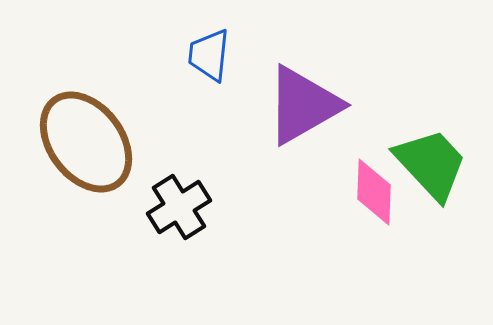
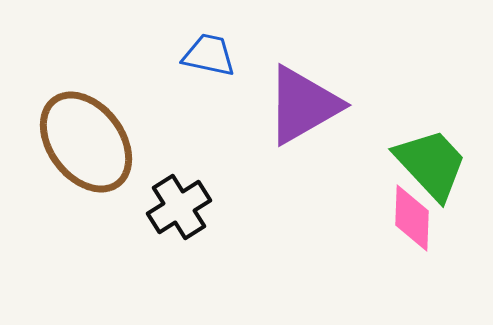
blue trapezoid: rotated 96 degrees clockwise
pink diamond: moved 38 px right, 26 px down
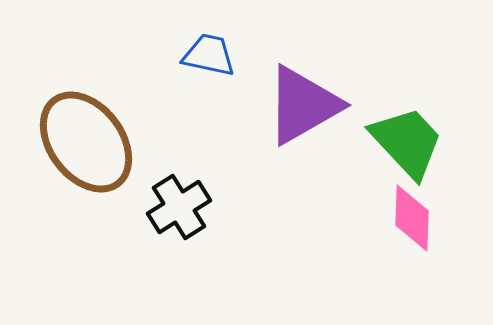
green trapezoid: moved 24 px left, 22 px up
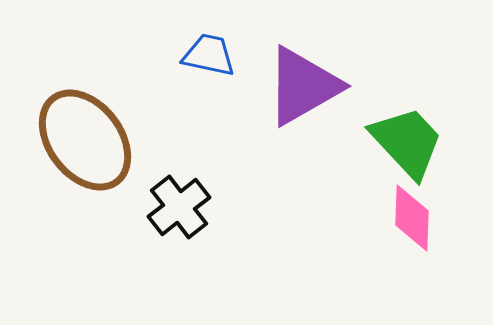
purple triangle: moved 19 px up
brown ellipse: moved 1 px left, 2 px up
black cross: rotated 6 degrees counterclockwise
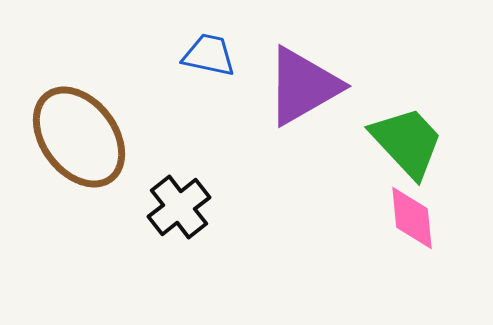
brown ellipse: moved 6 px left, 3 px up
pink diamond: rotated 8 degrees counterclockwise
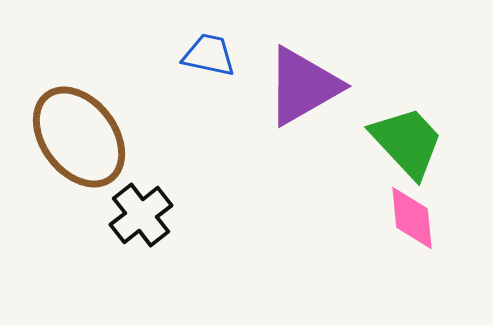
black cross: moved 38 px left, 8 px down
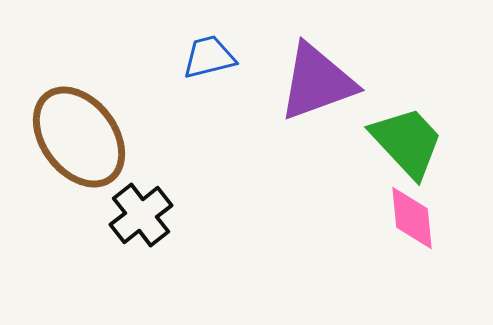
blue trapezoid: moved 2 px down; rotated 26 degrees counterclockwise
purple triangle: moved 14 px right, 4 px up; rotated 10 degrees clockwise
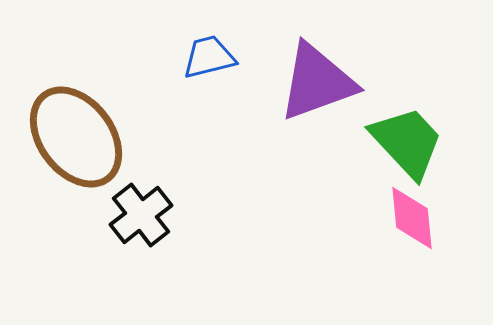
brown ellipse: moved 3 px left
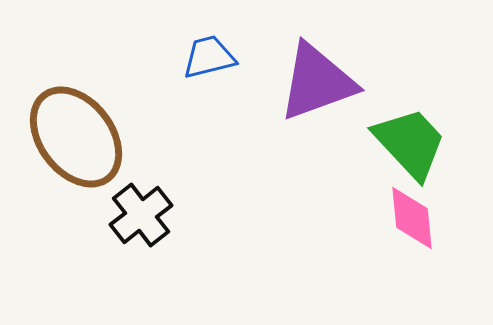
green trapezoid: moved 3 px right, 1 px down
